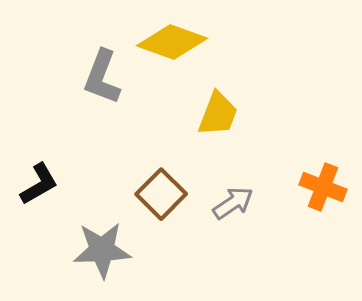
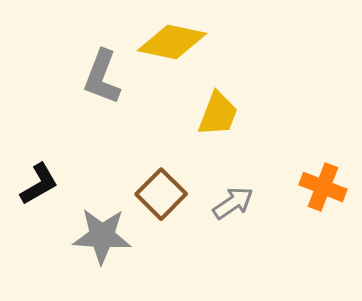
yellow diamond: rotated 8 degrees counterclockwise
gray star: moved 14 px up; rotated 6 degrees clockwise
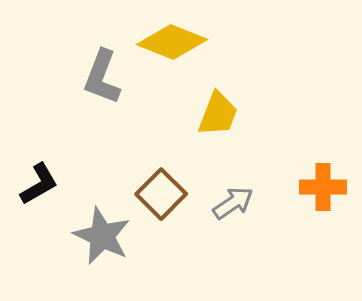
yellow diamond: rotated 10 degrees clockwise
orange cross: rotated 21 degrees counterclockwise
gray star: rotated 22 degrees clockwise
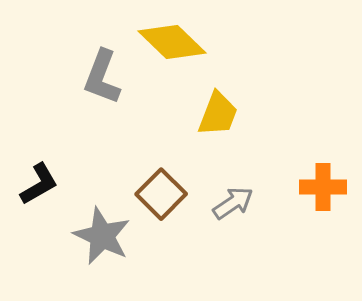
yellow diamond: rotated 22 degrees clockwise
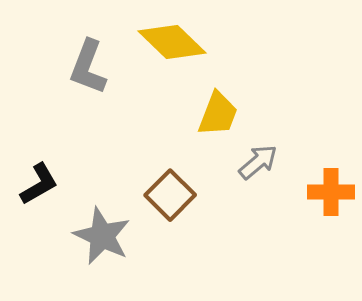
gray L-shape: moved 14 px left, 10 px up
orange cross: moved 8 px right, 5 px down
brown square: moved 9 px right, 1 px down
gray arrow: moved 25 px right, 41 px up; rotated 6 degrees counterclockwise
